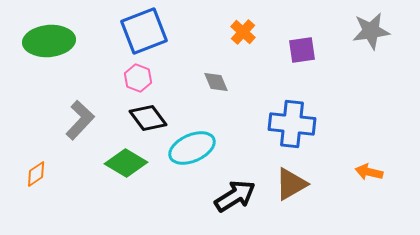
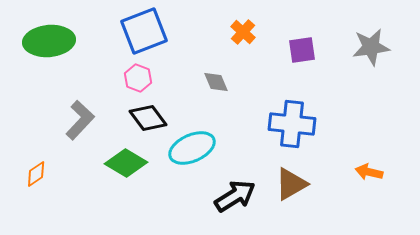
gray star: moved 16 px down
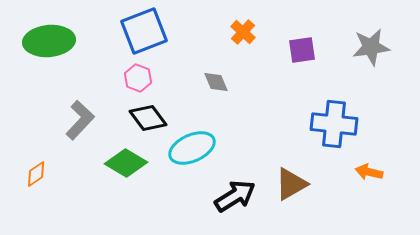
blue cross: moved 42 px right
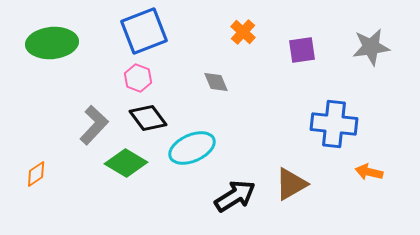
green ellipse: moved 3 px right, 2 px down
gray L-shape: moved 14 px right, 5 px down
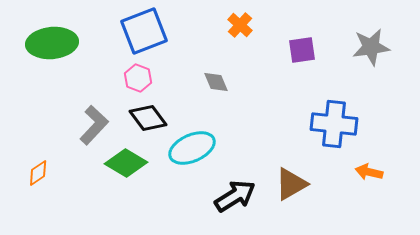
orange cross: moved 3 px left, 7 px up
orange diamond: moved 2 px right, 1 px up
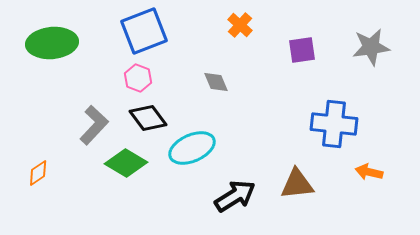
brown triangle: moved 6 px right; rotated 24 degrees clockwise
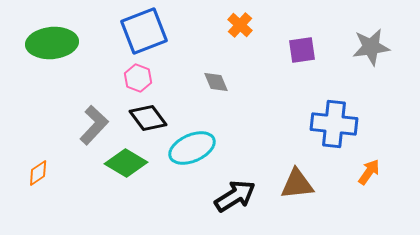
orange arrow: rotated 112 degrees clockwise
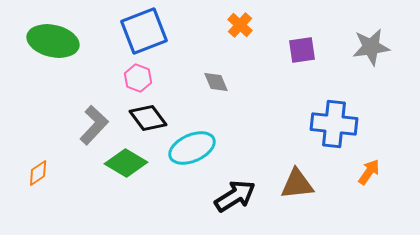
green ellipse: moved 1 px right, 2 px up; rotated 18 degrees clockwise
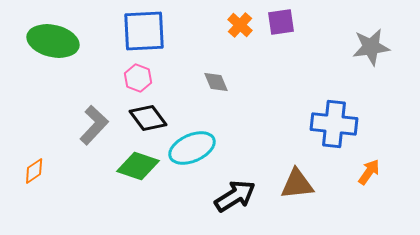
blue square: rotated 18 degrees clockwise
purple square: moved 21 px left, 28 px up
green diamond: moved 12 px right, 3 px down; rotated 12 degrees counterclockwise
orange diamond: moved 4 px left, 2 px up
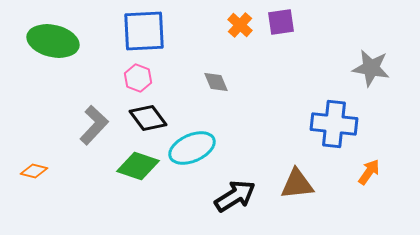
gray star: moved 21 px down; rotated 18 degrees clockwise
orange diamond: rotated 48 degrees clockwise
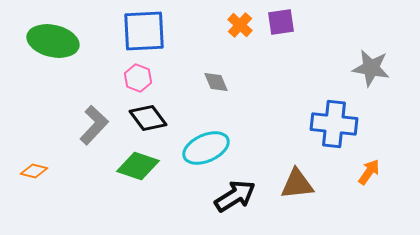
cyan ellipse: moved 14 px right
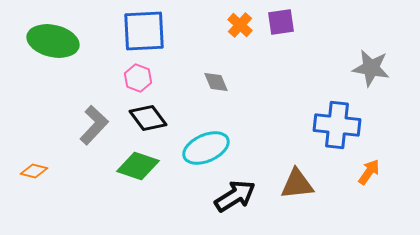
blue cross: moved 3 px right, 1 px down
